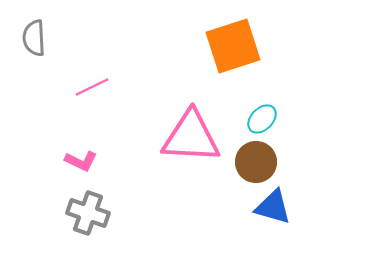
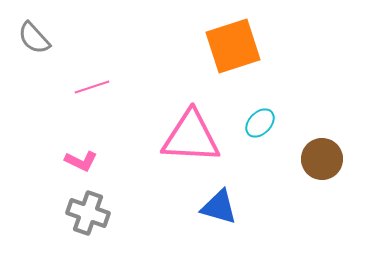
gray semicircle: rotated 39 degrees counterclockwise
pink line: rotated 8 degrees clockwise
cyan ellipse: moved 2 px left, 4 px down
brown circle: moved 66 px right, 3 px up
blue triangle: moved 54 px left
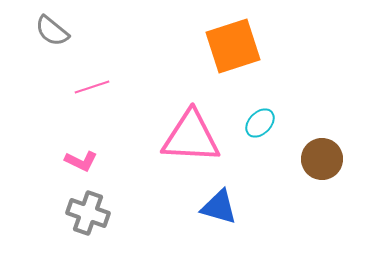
gray semicircle: moved 18 px right, 7 px up; rotated 9 degrees counterclockwise
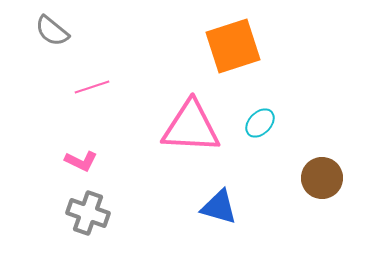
pink triangle: moved 10 px up
brown circle: moved 19 px down
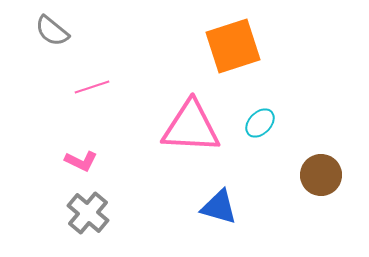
brown circle: moved 1 px left, 3 px up
gray cross: rotated 21 degrees clockwise
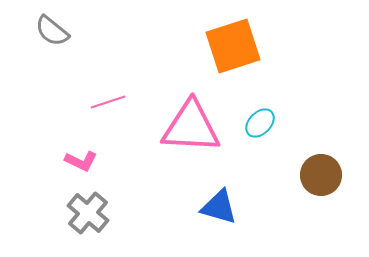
pink line: moved 16 px right, 15 px down
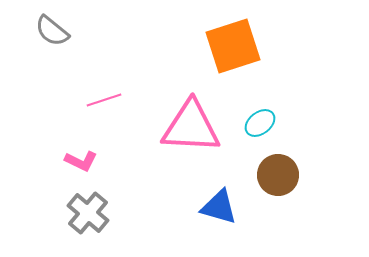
pink line: moved 4 px left, 2 px up
cyan ellipse: rotated 8 degrees clockwise
brown circle: moved 43 px left
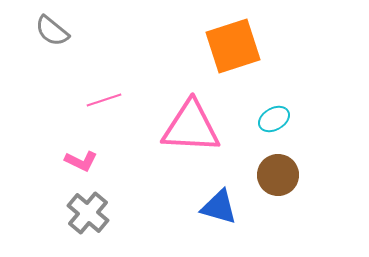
cyan ellipse: moved 14 px right, 4 px up; rotated 8 degrees clockwise
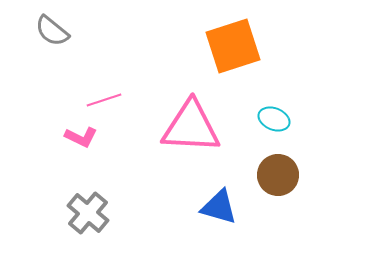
cyan ellipse: rotated 52 degrees clockwise
pink L-shape: moved 24 px up
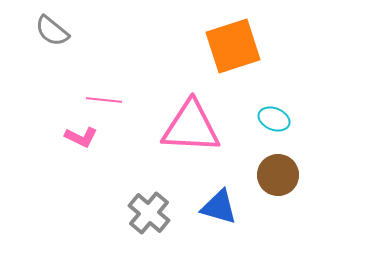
pink line: rotated 24 degrees clockwise
gray cross: moved 61 px right
